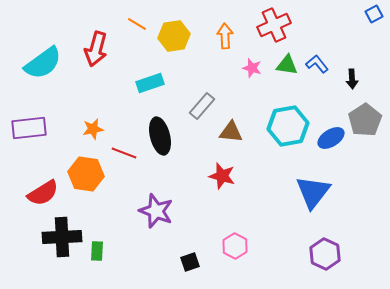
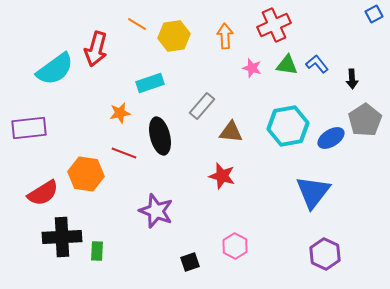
cyan semicircle: moved 12 px right, 6 px down
orange star: moved 27 px right, 16 px up
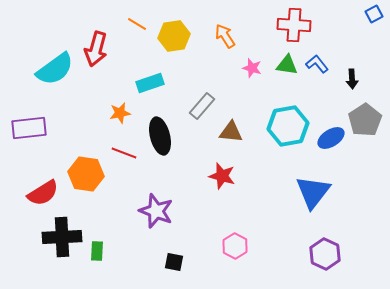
red cross: moved 20 px right; rotated 28 degrees clockwise
orange arrow: rotated 30 degrees counterclockwise
black square: moved 16 px left; rotated 30 degrees clockwise
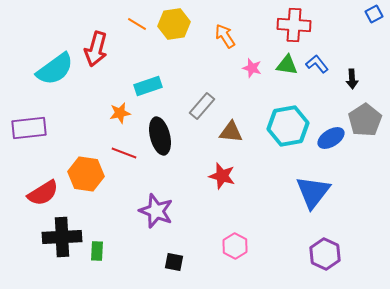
yellow hexagon: moved 12 px up
cyan rectangle: moved 2 px left, 3 px down
